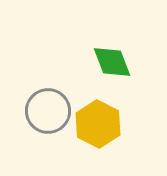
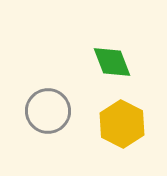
yellow hexagon: moved 24 px right
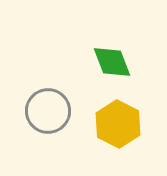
yellow hexagon: moved 4 px left
